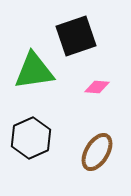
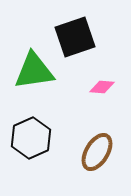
black square: moved 1 px left, 1 px down
pink diamond: moved 5 px right
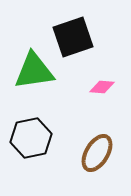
black square: moved 2 px left
black hexagon: rotated 12 degrees clockwise
brown ellipse: moved 1 px down
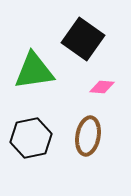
black square: moved 10 px right, 2 px down; rotated 36 degrees counterclockwise
brown ellipse: moved 9 px left, 17 px up; rotated 21 degrees counterclockwise
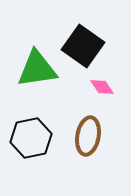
black square: moved 7 px down
green triangle: moved 3 px right, 2 px up
pink diamond: rotated 50 degrees clockwise
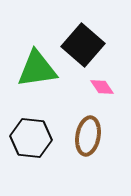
black square: moved 1 px up; rotated 6 degrees clockwise
black hexagon: rotated 18 degrees clockwise
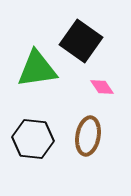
black square: moved 2 px left, 4 px up; rotated 6 degrees counterclockwise
black hexagon: moved 2 px right, 1 px down
